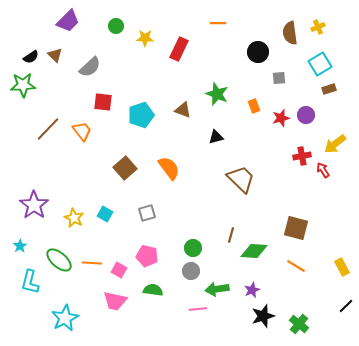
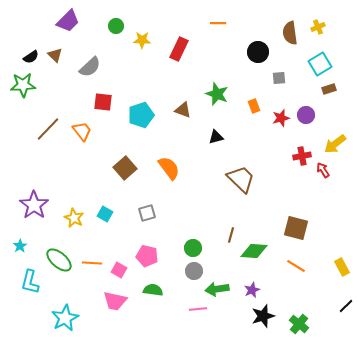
yellow star at (145, 38): moved 3 px left, 2 px down
gray circle at (191, 271): moved 3 px right
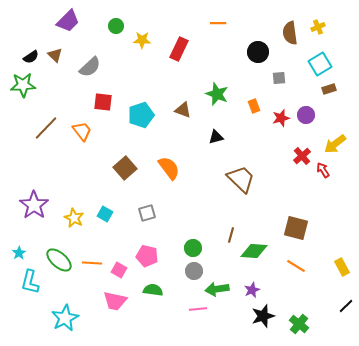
brown line at (48, 129): moved 2 px left, 1 px up
red cross at (302, 156): rotated 30 degrees counterclockwise
cyan star at (20, 246): moved 1 px left, 7 px down
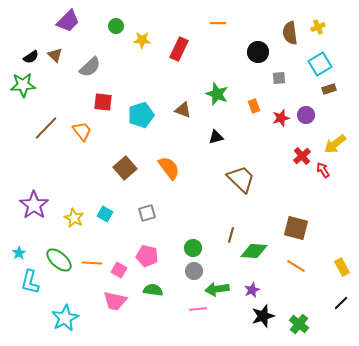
black line at (346, 306): moved 5 px left, 3 px up
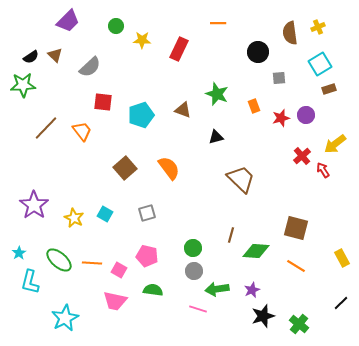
green diamond at (254, 251): moved 2 px right
yellow rectangle at (342, 267): moved 9 px up
pink line at (198, 309): rotated 24 degrees clockwise
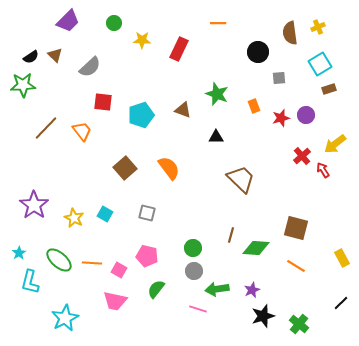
green circle at (116, 26): moved 2 px left, 3 px up
black triangle at (216, 137): rotated 14 degrees clockwise
gray square at (147, 213): rotated 30 degrees clockwise
green diamond at (256, 251): moved 3 px up
green semicircle at (153, 290): moved 3 px right, 1 px up; rotated 60 degrees counterclockwise
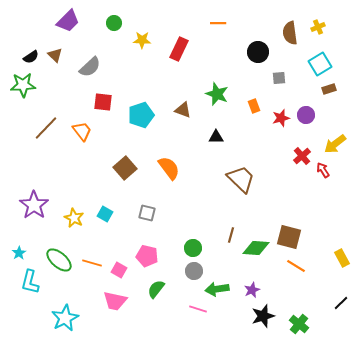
brown square at (296, 228): moved 7 px left, 9 px down
orange line at (92, 263): rotated 12 degrees clockwise
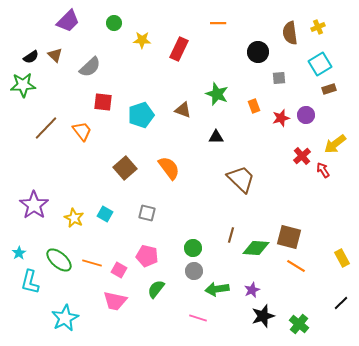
pink line at (198, 309): moved 9 px down
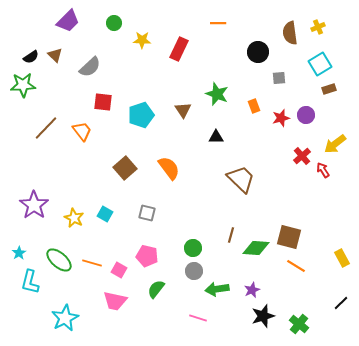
brown triangle at (183, 110): rotated 36 degrees clockwise
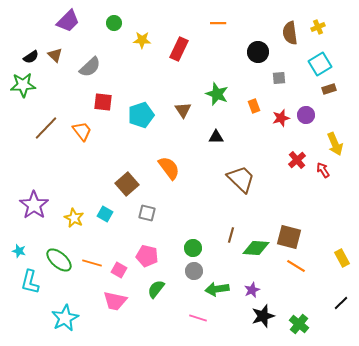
yellow arrow at (335, 144): rotated 75 degrees counterclockwise
red cross at (302, 156): moved 5 px left, 4 px down
brown square at (125, 168): moved 2 px right, 16 px down
cyan star at (19, 253): moved 2 px up; rotated 24 degrees counterclockwise
